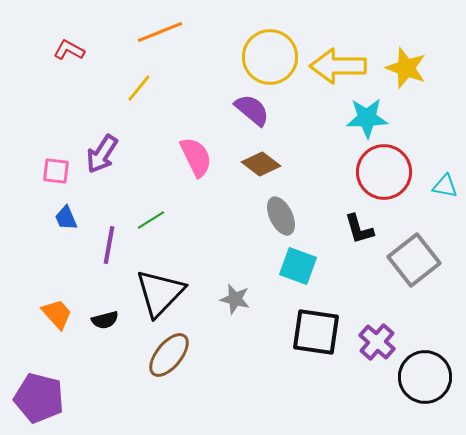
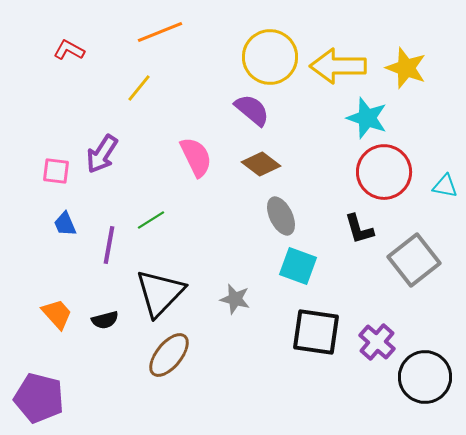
cyan star: rotated 21 degrees clockwise
blue trapezoid: moved 1 px left, 6 px down
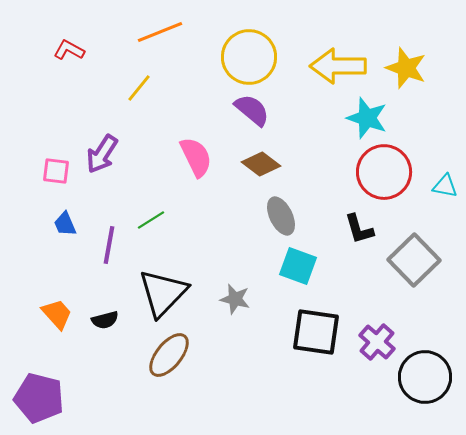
yellow circle: moved 21 px left
gray square: rotated 6 degrees counterclockwise
black triangle: moved 3 px right
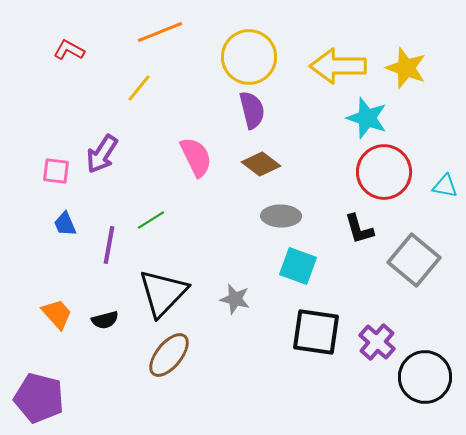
purple semicircle: rotated 36 degrees clockwise
gray ellipse: rotated 63 degrees counterclockwise
gray square: rotated 6 degrees counterclockwise
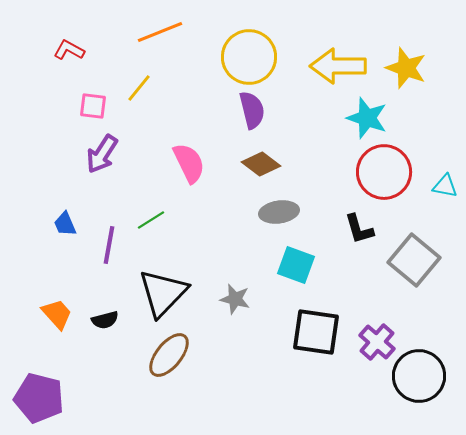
pink semicircle: moved 7 px left, 6 px down
pink square: moved 37 px right, 65 px up
gray ellipse: moved 2 px left, 4 px up; rotated 9 degrees counterclockwise
cyan square: moved 2 px left, 1 px up
black circle: moved 6 px left, 1 px up
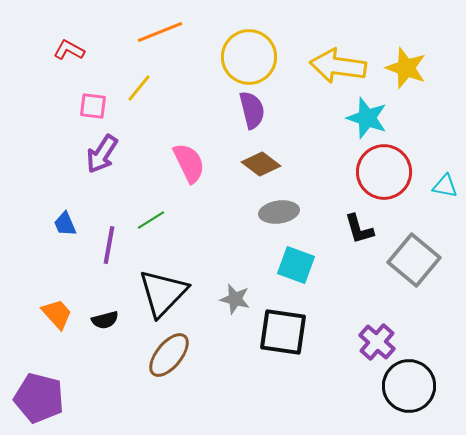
yellow arrow: rotated 8 degrees clockwise
black square: moved 33 px left
black circle: moved 10 px left, 10 px down
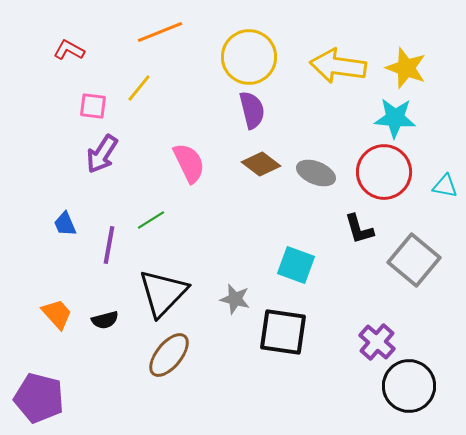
cyan star: moved 28 px right; rotated 15 degrees counterclockwise
gray ellipse: moved 37 px right, 39 px up; rotated 30 degrees clockwise
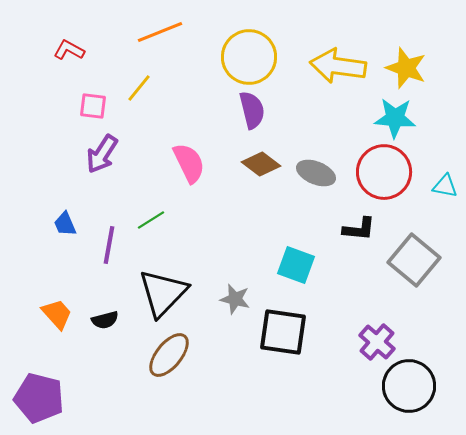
black L-shape: rotated 68 degrees counterclockwise
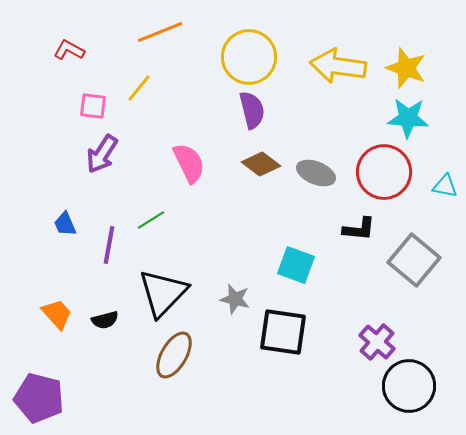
cyan star: moved 13 px right
brown ellipse: moved 5 px right; rotated 9 degrees counterclockwise
